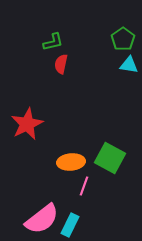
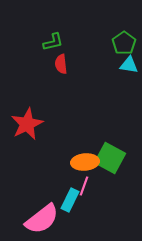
green pentagon: moved 1 px right, 4 px down
red semicircle: rotated 18 degrees counterclockwise
orange ellipse: moved 14 px right
cyan rectangle: moved 25 px up
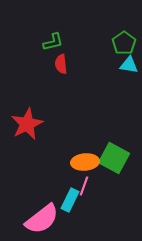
green square: moved 4 px right
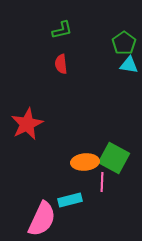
green L-shape: moved 9 px right, 12 px up
pink line: moved 18 px right, 4 px up; rotated 18 degrees counterclockwise
cyan rectangle: rotated 50 degrees clockwise
pink semicircle: rotated 27 degrees counterclockwise
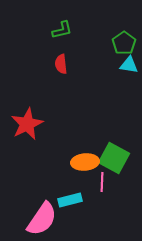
pink semicircle: rotated 9 degrees clockwise
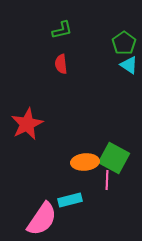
cyan triangle: rotated 24 degrees clockwise
pink line: moved 5 px right, 2 px up
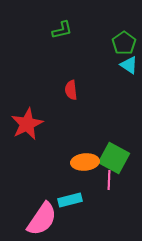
red semicircle: moved 10 px right, 26 px down
pink line: moved 2 px right
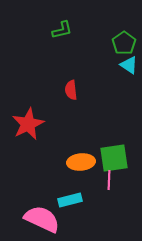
red star: moved 1 px right
green square: rotated 36 degrees counterclockwise
orange ellipse: moved 4 px left
pink semicircle: rotated 99 degrees counterclockwise
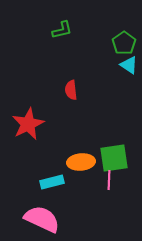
cyan rectangle: moved 18 px left, 18 px up
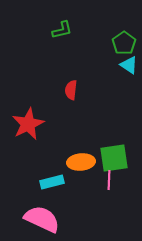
red semicircle: rotated 12 degrees clockwise
